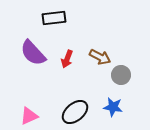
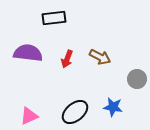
purple semicircle: moved 5 px left; rotated 140 degrees clockwise
gray circle: moved 16 px right, 4 px down
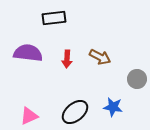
red arrow: rotated 18 degrees counterclockwise
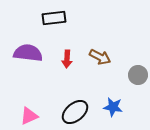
gray circle: moved 1 px right, 4 px up
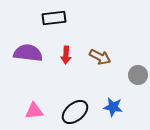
red arrow: moved 1 px left, 4 px up
pink triangle: moved 5 px right, 5 px up; rotated 18 degrees clockwise
